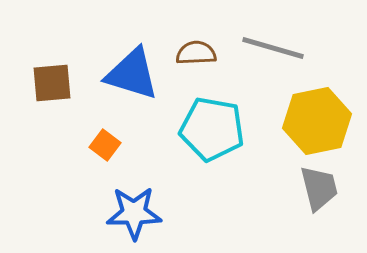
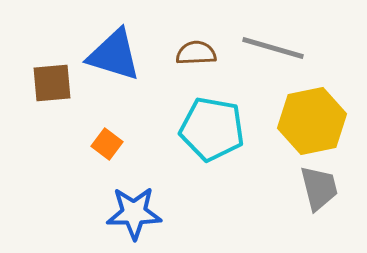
blue triangle: moved 18 px left, 19 px up
yellow hexagon: moved 5 px left
orange square: moved 2 px right, 1 px up
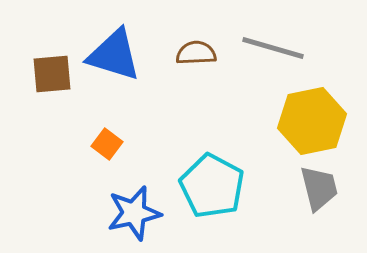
brown square: moved 9 px up
cyan pentagon: moved 57 px down; rotated 18 degrees clockwise
blue star: rotated 12 degrees counterclockwise
